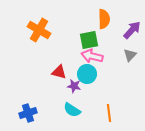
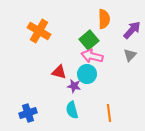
orange cross: moved 1 px down
green square: rotated 30 degrees counterclockwise
cyan semicircle: rotated 42 degrees clockwise
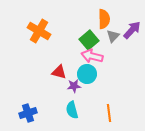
gray triangle: moved 17 px left, 19 px up
purple star: rotated 16 degrees counterclockwise
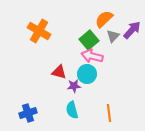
orange semicircle: rotated 132 degrees counterclockwise
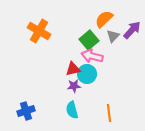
red triangle: moved 14 px right, 3 px up; rotated 28 degrees counterclockwise
blue cross: moved 2 px left, 2 px up
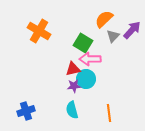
green square: moved 6 px left, 3 px down; rotated 18 degrees counterclockwise
pink arrow: moved 2 px left, 3 px down; rotated 15 degrees counterclockwise
cyan circle: moved 1 px left, 5 px down
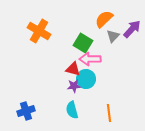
purple arrow: moved 1 px up
red triangle: rotated 28 degrees clockwise
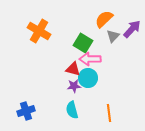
cyan circle: moved 2 px right, 1 px up
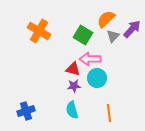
orange semicircle: moved 2 px right
green square: moved 8 px up
cyan circle: moved 9 px right
